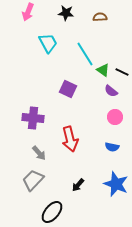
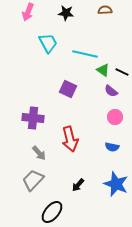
brown semicircle: moved 5 px right, 7 px up
cyan line: rotated 45 degrees counterclockwise
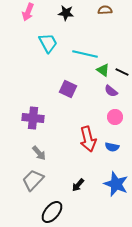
red arrow: moved 18 px right
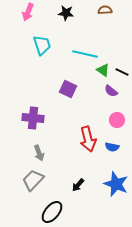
cyan trapezoid: moved 6 px left, 2 px down; rotated 10 degrees clockwise
pink circle: moved 2 px right, 3 px down
gray arrow: rotated 21 degrees clockwise
